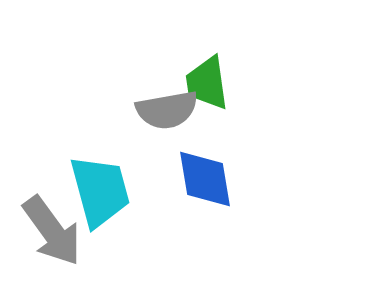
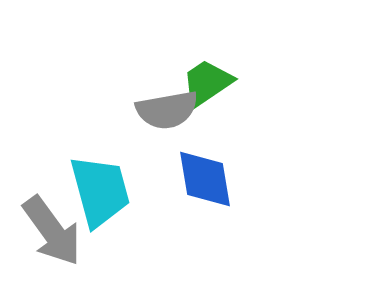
green trapezoid: rotated 64 degrees clockwise
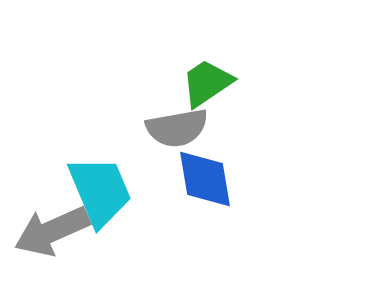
gray semicircle: moved 10 px right, 18 px down
cyan trapezoid: rotated 8 degrees counterclockwise
gray arrow: rotated 102 degrees clockwise
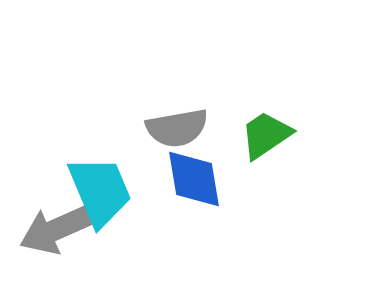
green trapezoid: moved 59 px right, 52 px down
blue diamond: moved 11 px left
gray arrow: moved 5 px right, 2 px up
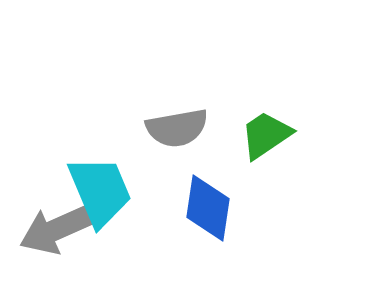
blue diamond: moved 14 px right, 29 px down; rotated 18 degrees clockwise
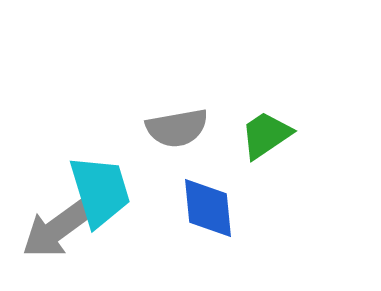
cyan trapezoid: rotated 6 degrees clockwise
blue diamond: rotated 14 degrees counterclockwise
gray arrow: rotated 12 degrees counterclockwise
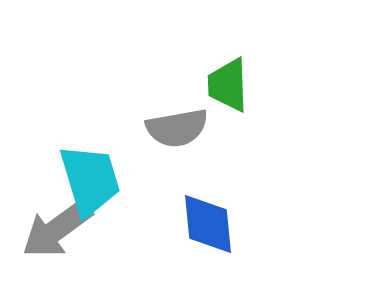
green trapezoid: moved 38 px left, 50 px up; rotated 58 degrees counterclockwise
cyan trapezoid: moved 10 px left, 11 px up
blue diamond: moved 16 px down
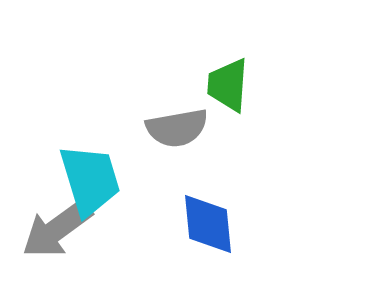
green trapezoid: rotated 6 degrees clockwise
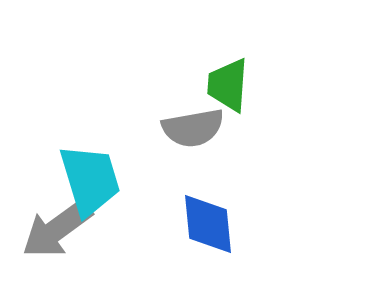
gray semicircle: moved 16 px right
